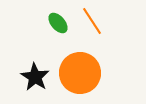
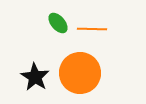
orange line: moved 8 px down; rotated 56 degrees counterclockwise
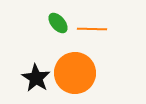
orange circle: moved 5 px left
black star: moved 1 px right, 1 px down
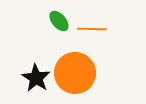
green ellipse: moved 1 px right, 2 px up
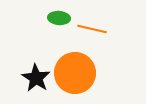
green ellipse: moved 3 px up; rotated 45 degrees counterclockwise
orange line: rotated 12 degrees clockwise
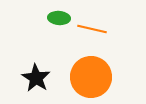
orange circle: moved 16 px right, 4 px down
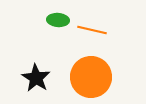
green ellipse: moved 1 px left, 2 px down
orange line: moved 1 px down
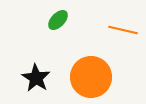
green ellipse: rotated 50 degrees counterclockwise
orange line: moved 31 px right
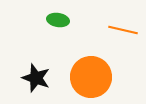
green ellipse: rotated 55 degrees clockwise
black star: rotated 12 degrees counterclockwise
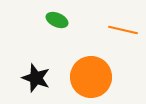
green ellipse: moved 1 px left; rotated 15 degrees clockwise
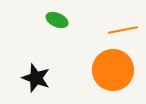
orange line: rotated 24 degrees counterclockwise
orange circle: moved 22 px right, 7 px up
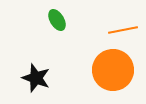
green ellipse: rotated 35 degrees clockwise
